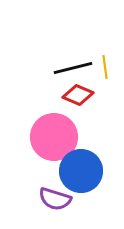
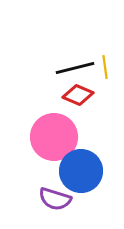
black line: moved 2 px right
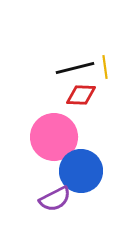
red diamond: moved 3 px right; rotated 20 degrees counterclockwise
purple semicircle: rotated 44 degrees counterclockwise
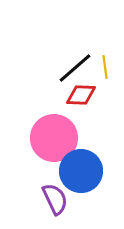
black line: rotated 27 degrees counterclockwise
pink circle: moved 1 px down
purple semicircle: rotated 88 degrees counterclockwise
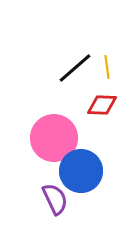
yellow line: moved 2 px right
red diamond: moved 21 px right, 10 px down
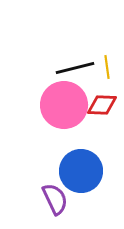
black line: rotated 27 degrees clockwise
pink circle: moved 10 px right, 33 px up
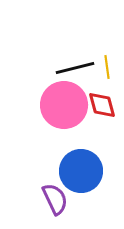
red diamond: rotated 72 degrees clockwise
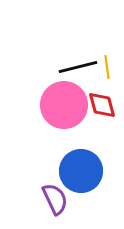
black line: moved 3 px right, 1 px up
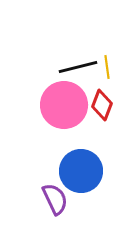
red diamond: rotated 36 degrees clockwise
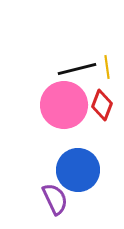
black line: moved 1 px left, 2 px down
blue circle: moved 3 px left, 1 px up
